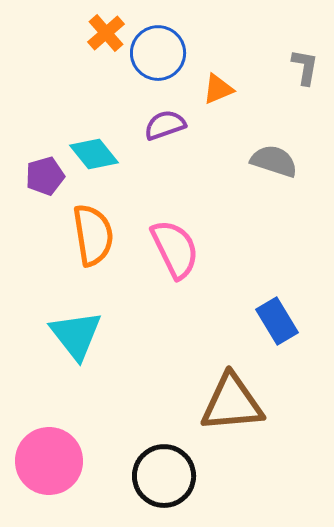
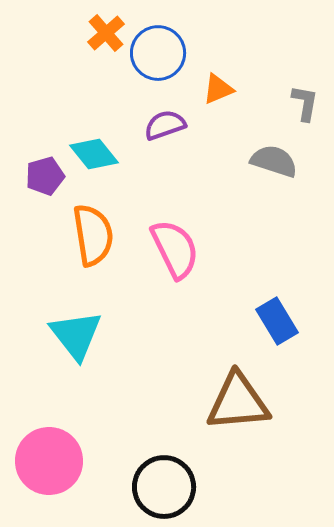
gray L-shape: moved 36 px down
brown triangle: moved 6 px right, 1 px up
black circle: moved 11 px down
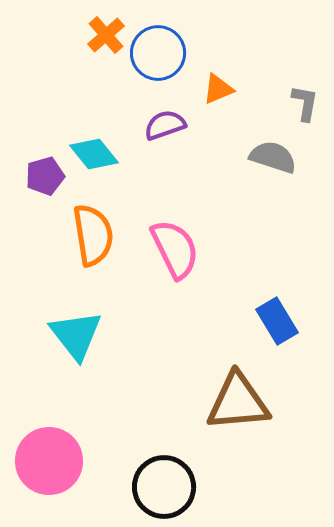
orange cross: moved 2 px down
gray semicircle: moved 1 px left, 4 px up
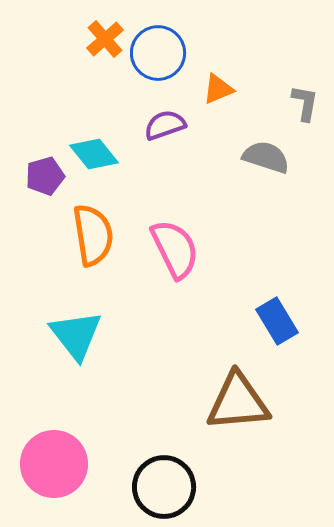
orange cross: moved 1 px left, 4 px down
gray semicircle: moved 7 px left
pink circle: moved 5 px right, 3 px down
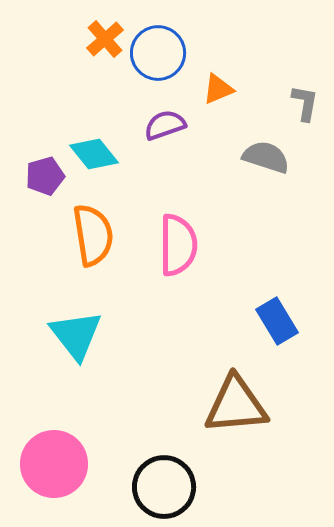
pink semicircle: moved 3 px right, 4 px up; rotated 26 degrees clockwise
brown triangle: moved 2 px left, 3 px down
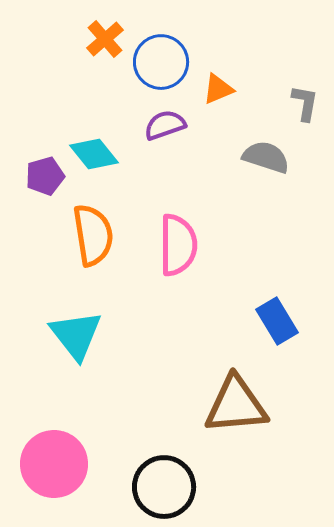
blue circle: moved 3 px right, 9 px down
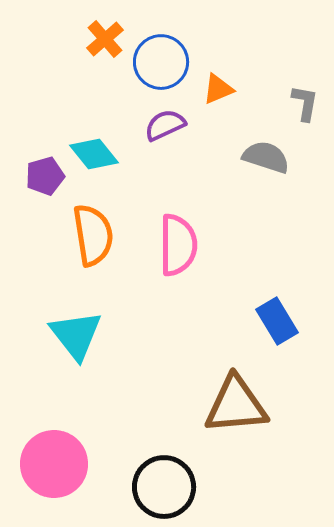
purple semicircle: rotated 6 degrees counterclockwise
